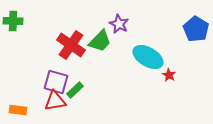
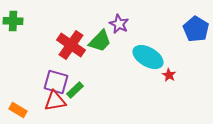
orange rectangle: rotated 24 degrees clockwise
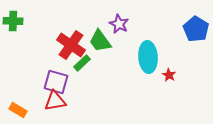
green trapezoid: rotated 100 degrees clockwise
cyan ellipse: rotated 56 degrees clockwise
green rectangle: moved 7 px right, 27 px up
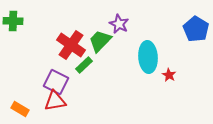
green trapezoid: rotated 80 degrees clockwise
green rectangle: moved 2 px right, 2 px down
purple square: rotated 10 degrees clockwise
orange rectangle: moved 2 px right, 1 px up
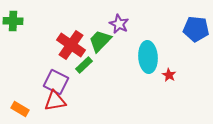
blue pentagon: rotated 25 degrees counterclockwise
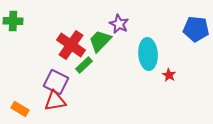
cyan ellipse: moved 3 px up
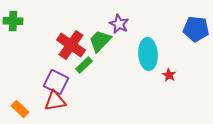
orange rectangle: rotated 12 degrees clockwise
